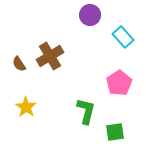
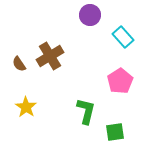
pink pentagon: moved 1 px right, 2 px up
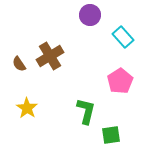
yellow star: moved 1 px right, 1 px down
green square: moved 4 px left, 3 px down
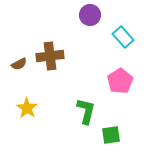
brown cross: rotated 24 degrees clockwise
brown semicircle: rotated 84 degrees counterclockwise
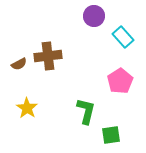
purple circle: moved 4 px right, 1 px down
brown cross: moved 2 px left
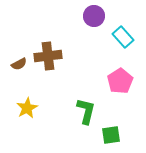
yellow star: rotated 10 degrees clockwise
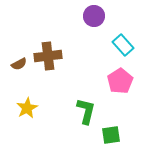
cyan rectangle: moved 8 px down
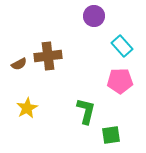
cyan rectangle: moved 1 px left, 1 px down
pink pentagon: rotated 30 degrees clockwise
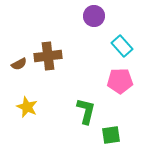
yellow star: moved 1 px up; rotated 20 degrees counterclockwise
